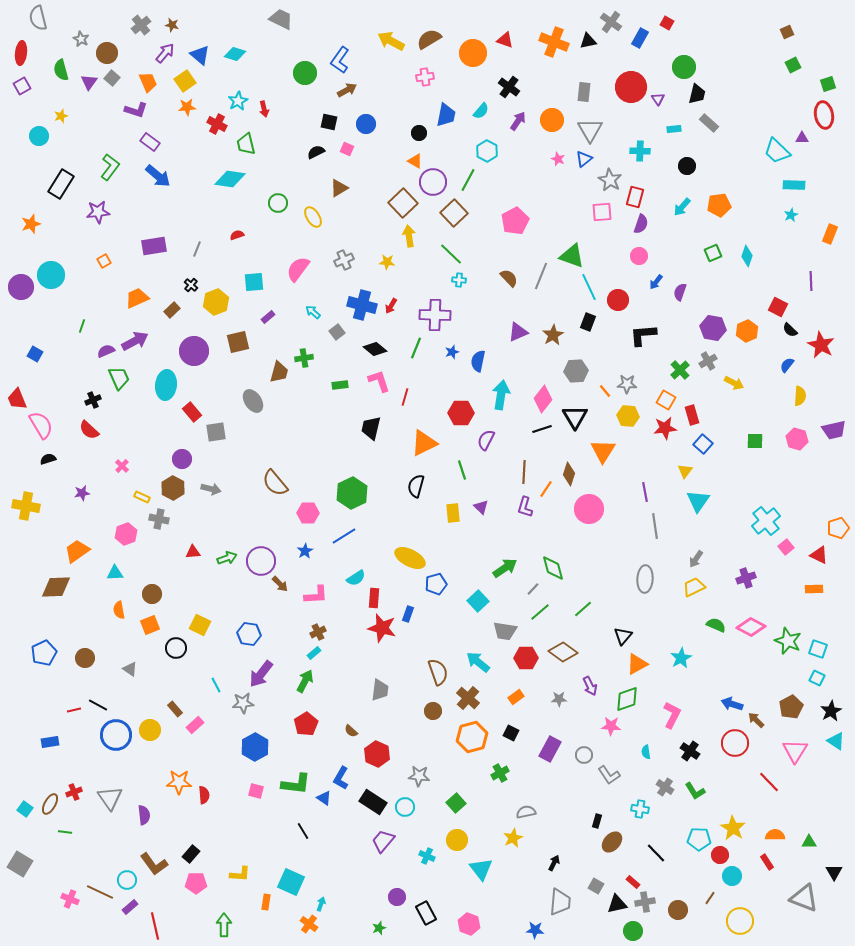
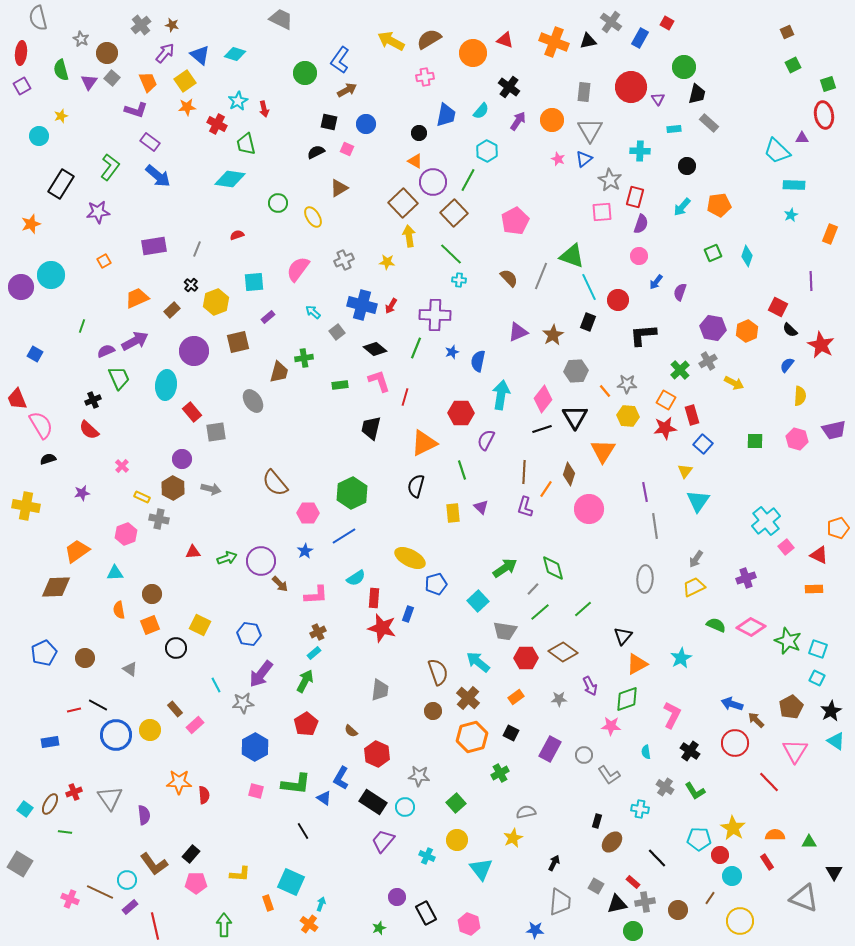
black line at (656, 853): moved 1 px right, 5 px down
orange rectangle at (266, 902): moved 2 px right, 1 px down; rotated 28 degrees counterclockwise
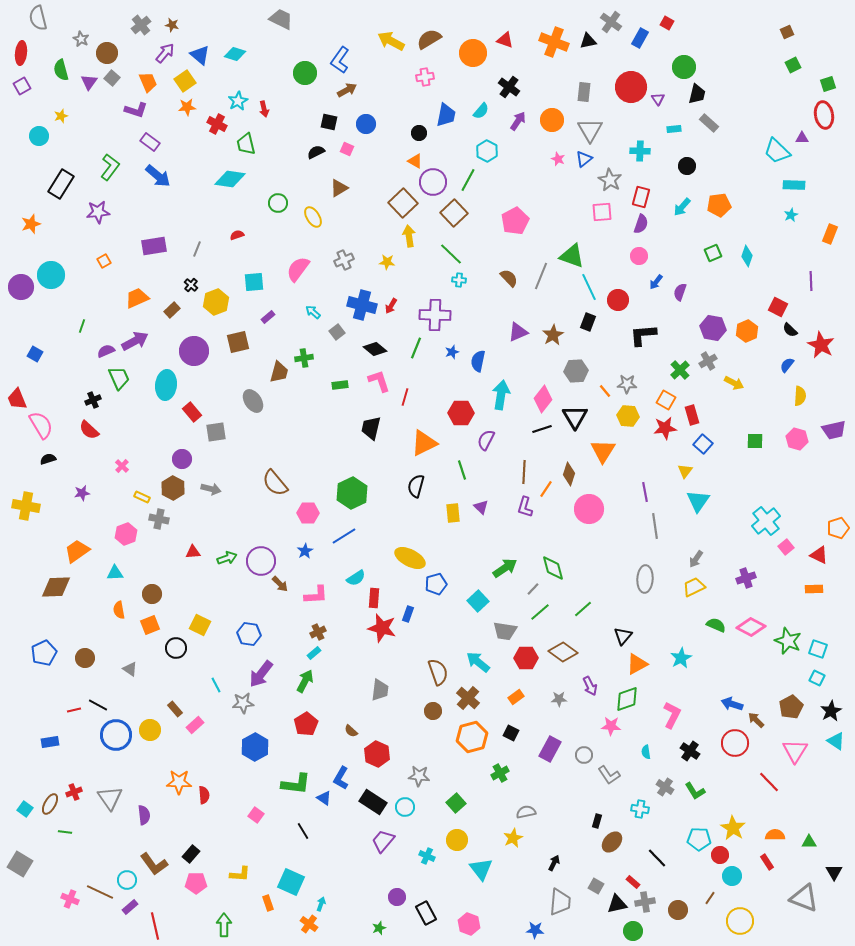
red rectangle at (635, 197): moved 6 px right
pink square at (256, 791): moved 24 px down; rotated 21 degrees clockwise
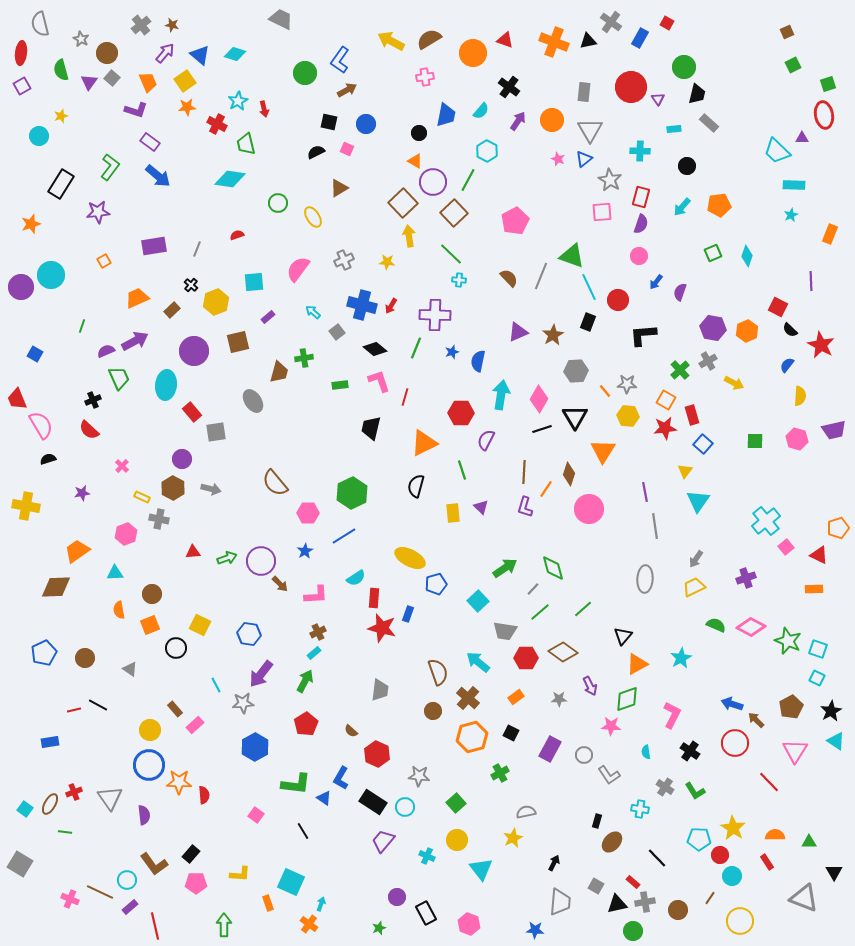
gray semicircle at (38, 18): moved 2 px right, 6 px down
pink diamond at (543, 399): moved 4 px left; rotated 8 degrees counterclockwise
blue circle at (116, 735): moved 33 px right, 30 px down
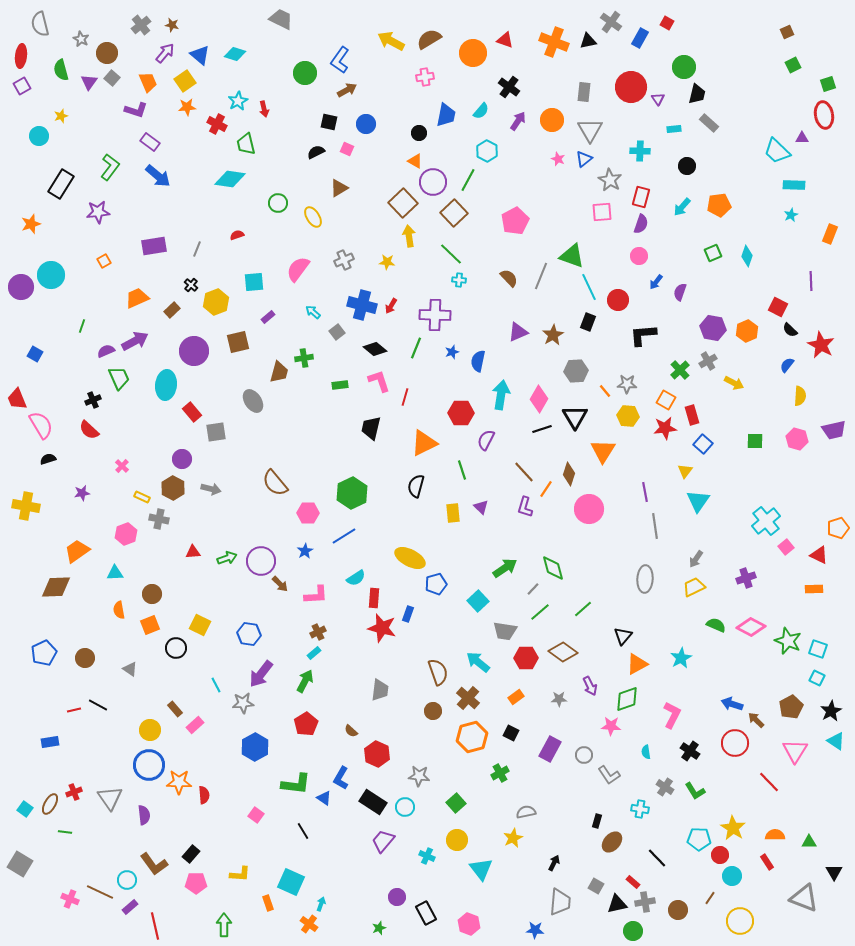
red ellipse at (21, 53): moved 3 px down
brown line at (524, 472): rotated 45 degrees counterclockwise
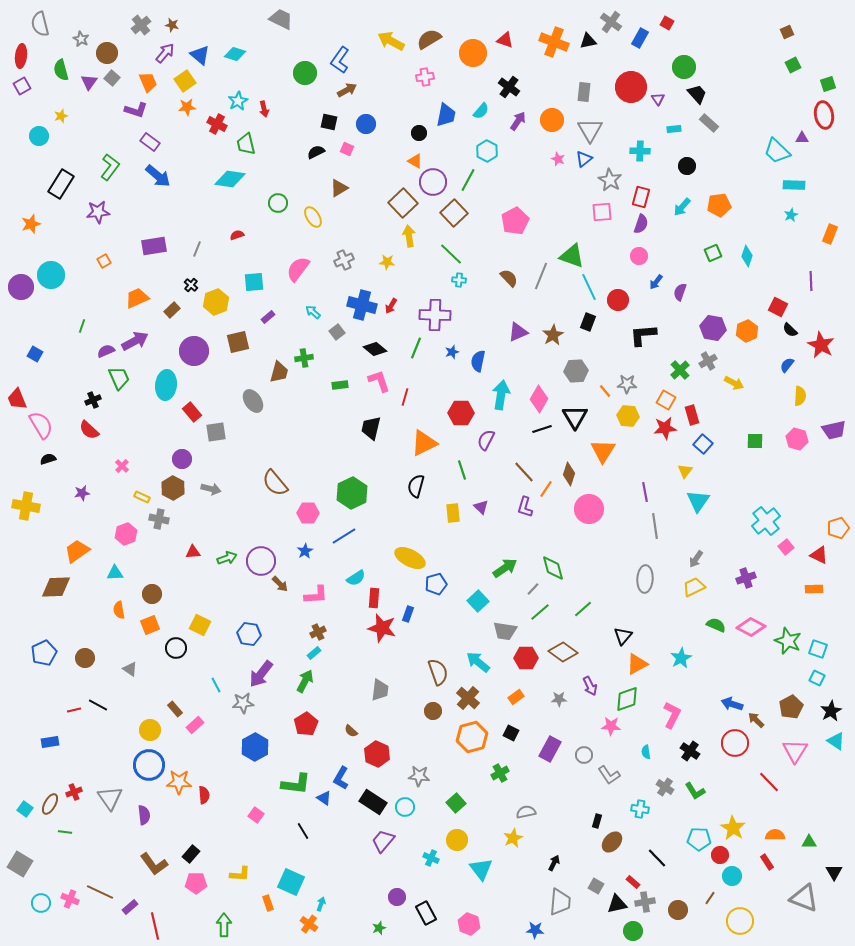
black trapezoid at (697, 94): rotated 55 degrees counterclockwise
cyan cross at (427, 856): moved 4 px right, 2 px down
cyan circle at (127, 880): moved 86 px left, 23 px down
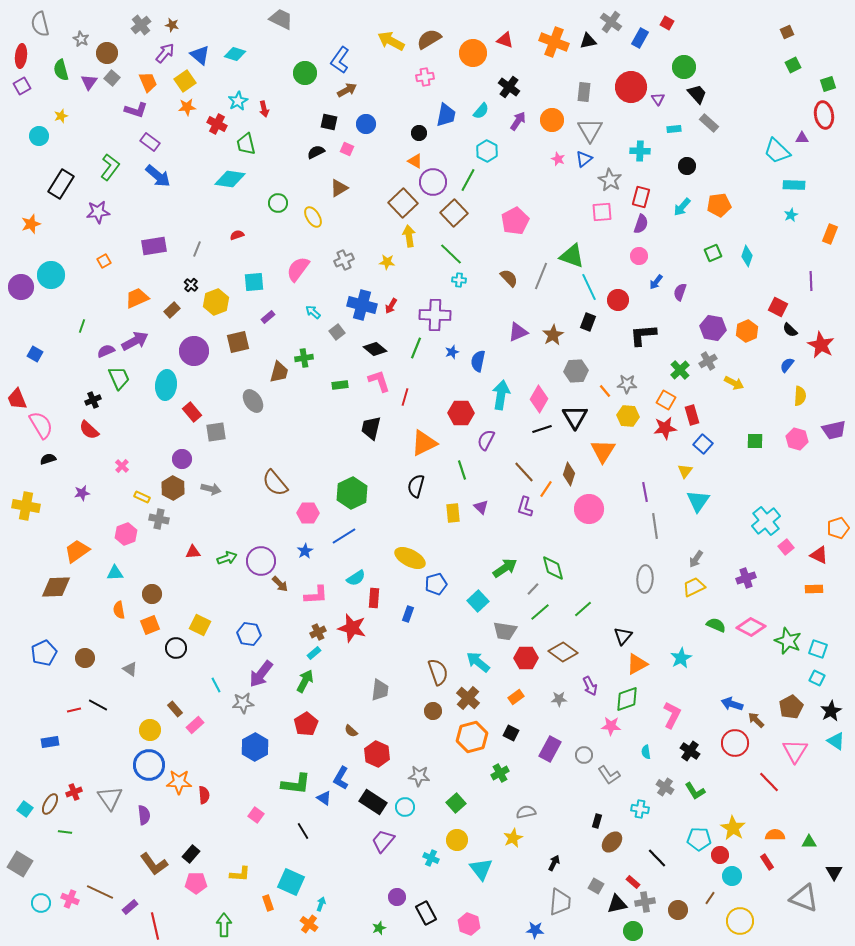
red star at (382, 628): moved 30 px left
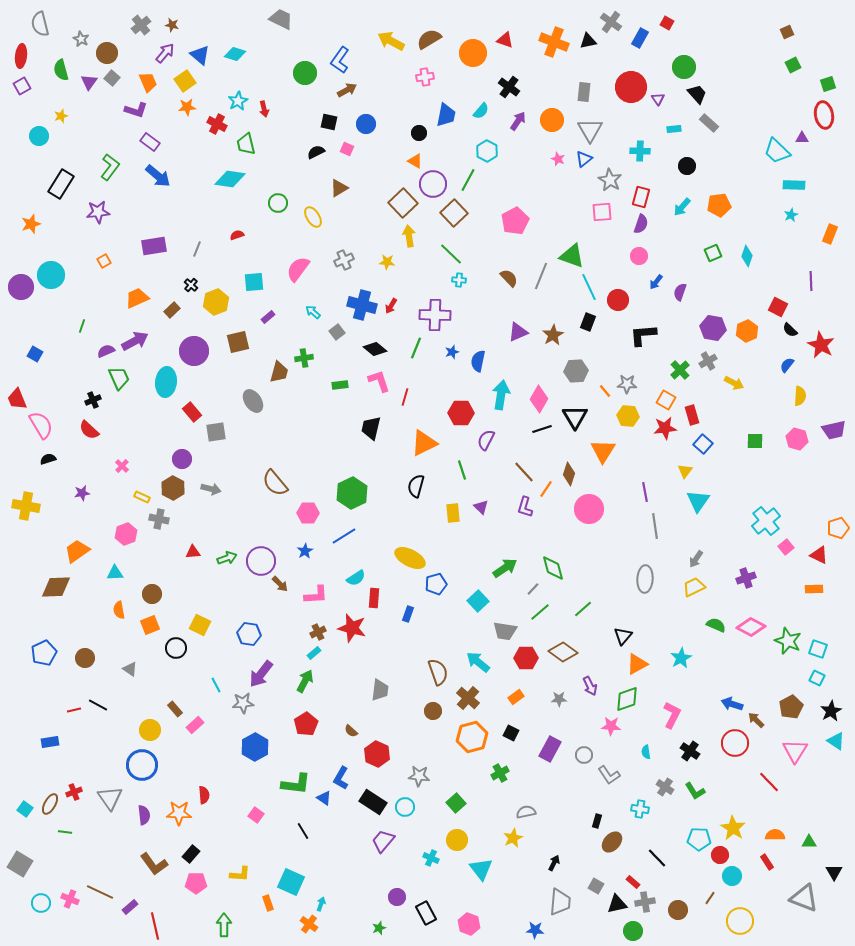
purple circle at (433, 182): moved 2 px down
cyan ellipse at (166, 385): moved 3 px up
blue circle at (149, 765): moved 7 px left
orange star at (179, 782): moved 31 px down
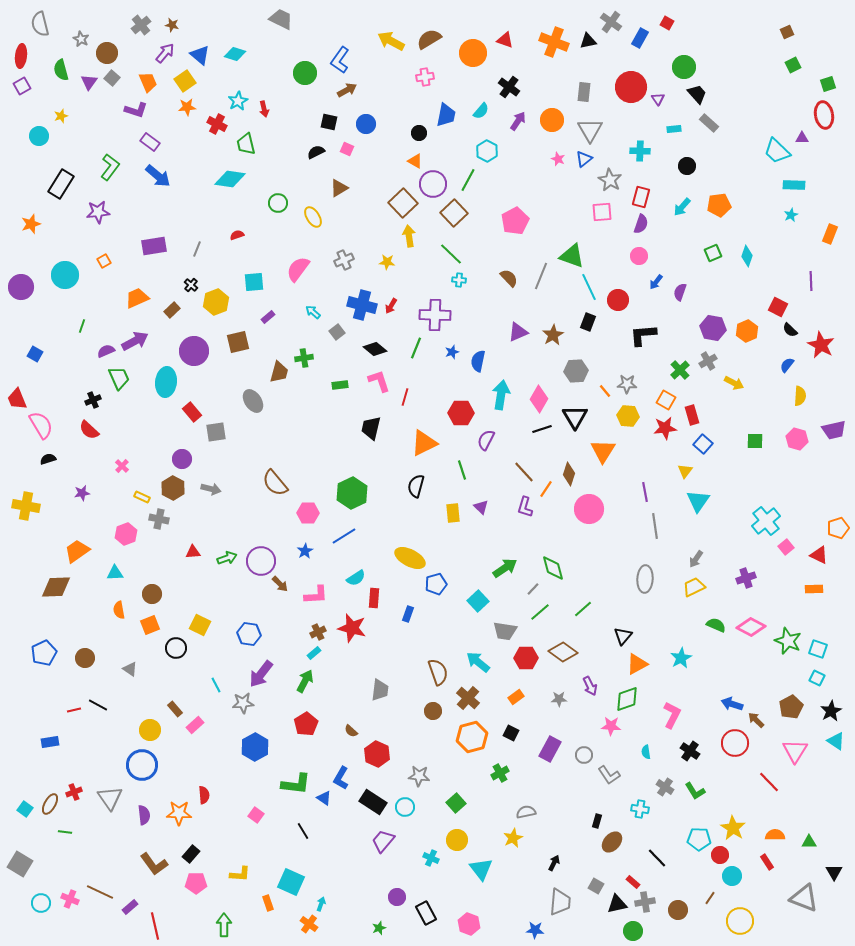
cyan circle at (51, 275): moved 14 px right
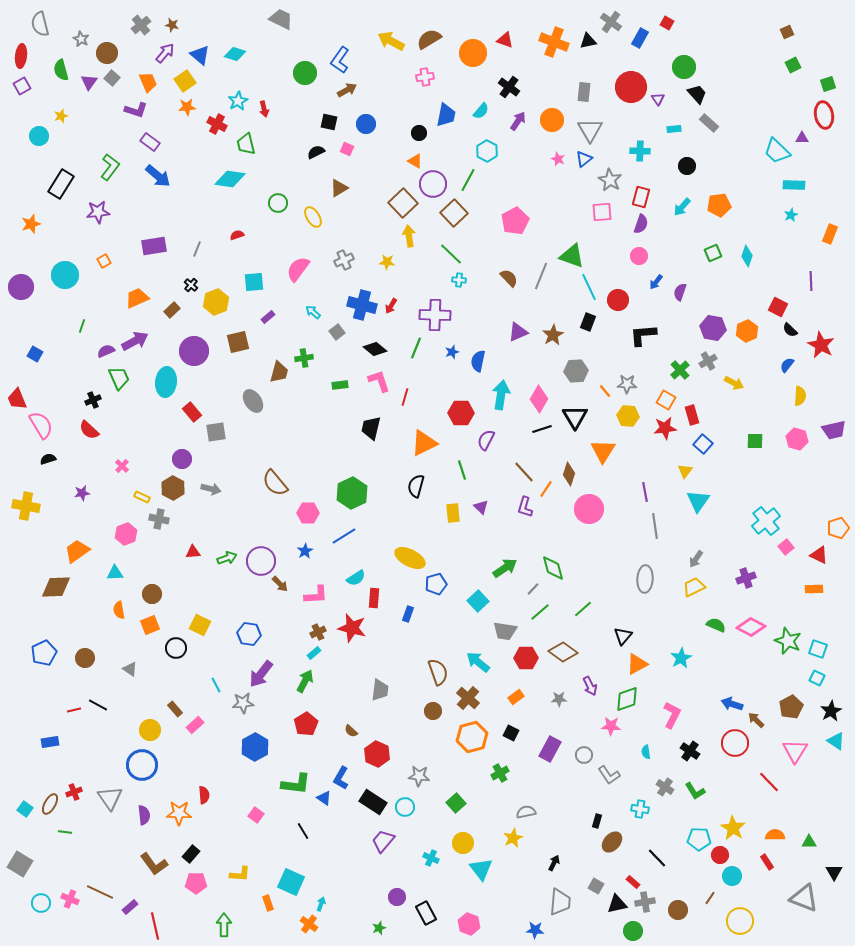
yellow circle at (457, 840): moved 6 px right, 3 px down
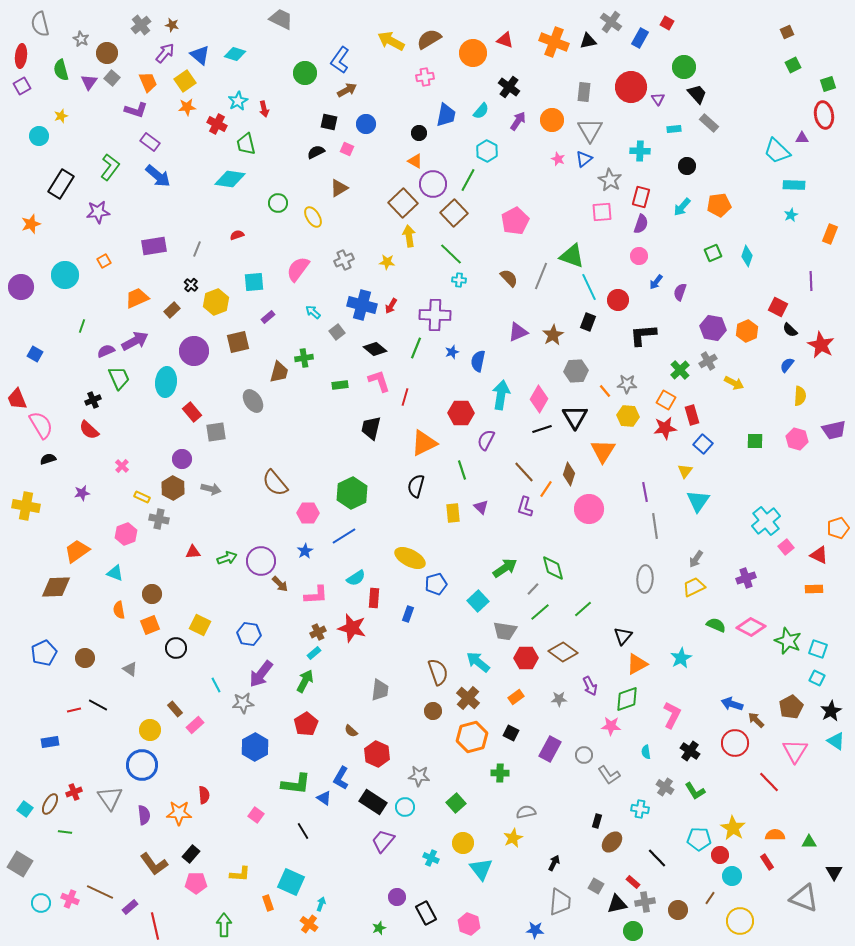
cyan triangle at (115, 573): rotated 24 degrees clockwise
green cross at (500, 773): rotated 30 degrees clockwise
